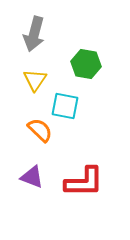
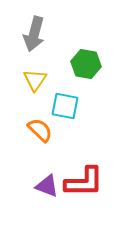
purple triangle: moved 15 px right, 9 px down
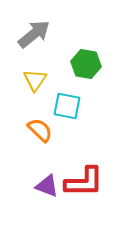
gray arrow: rotated 144 degrees counterclockwise
cyan square: moved 2 px right
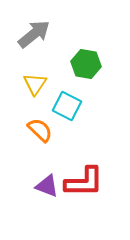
yellow triangle: moved 4 px down
cyan square: rotated 16 degrees clockwise
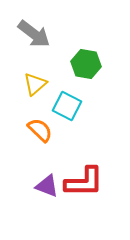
gray arrow: rotated 76 degrees clockwise
yellow triangle: rotated 15 degrees clockwise
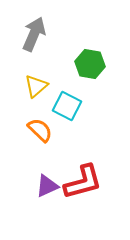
gray arrow: rotated 104 degrees counterclockwise
green hexagon: moved 4 px right
yellow triangle: moved 1 px right, 2 px down
red L-shape: moved 1 px left; rotated 15 degrees counterclockwise
purple triangle: rotated 45 degrees counterclockwise
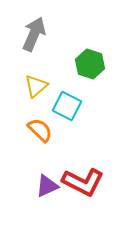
green hexagon: rotated 8 degrees clockwise
red L-shape: rotated 42 degrees clockwise
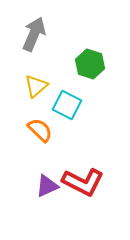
cyan square: moved 1 px up
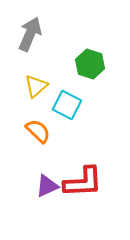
gray arrow: moved 4 px left
orange semicircle: moved 2 px left, 1 px down
red L-shape: rotated 30 degrees counterclockwise
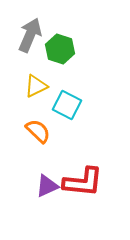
gray arrow: moved 1 px down
green hexagon: moved 30 px left, 15 px up
yellow triangle: rotated 15 degrees clockwise
red L-shape: rotated 9 degrees clockwise
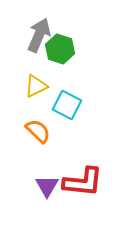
gray arrow: moved 9 px right
purple triangle: rotated 35 degrees counterclockwise
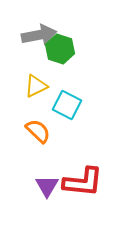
gray arrow: rotated 56 degrees clockwise
